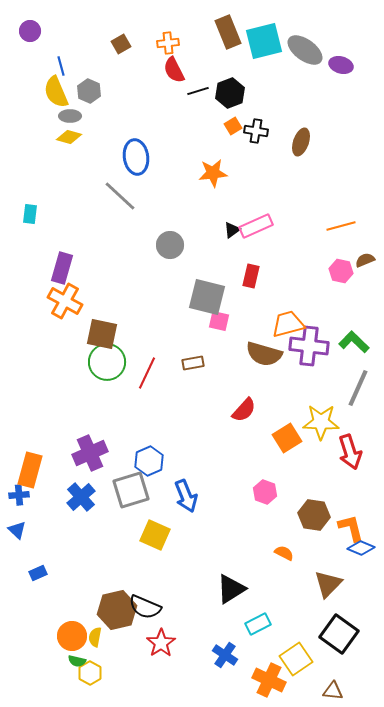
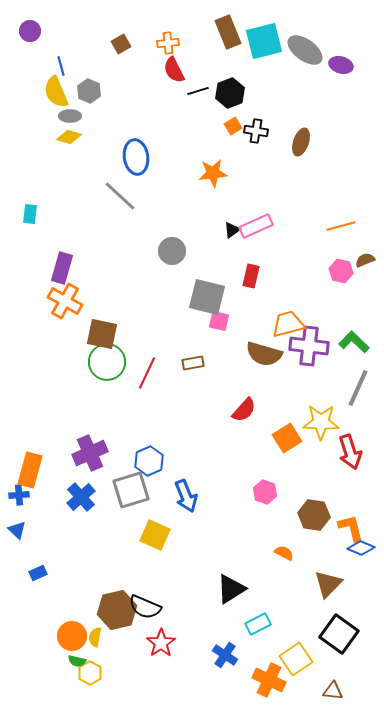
gray circle at (170, 245): moved 2 px right, 6 px down
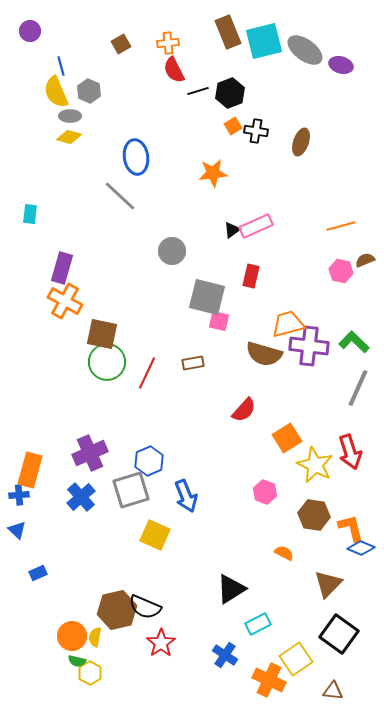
yellow star at (321, 422): moved 6 px left, 43 px down; rotated 24 degrees clockwise
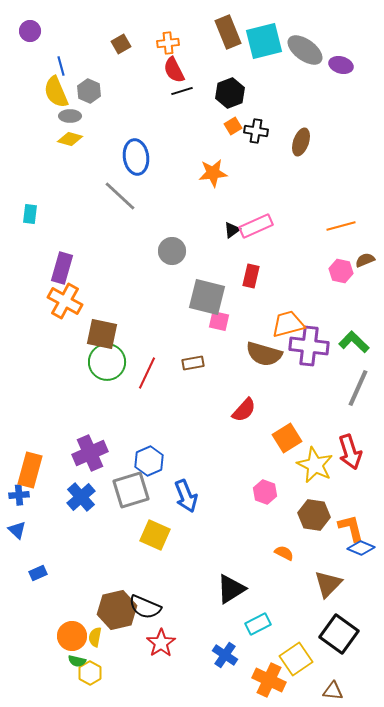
black line at (198, 91): moved 16 px left
yellow diamond at (69, 137): moved 1 px right, 2 px down
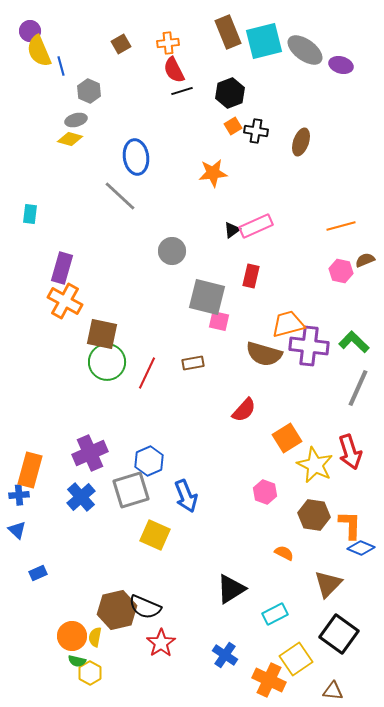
yellow semicircle at (56, 92): moved 17 px left, 41 px up
gray ellipse at (70, 116): moved 6 px right, 4 px down; rotated 15 degrees counterclockwise
orange L-shape at (351, 528): moved 1 px left, 3 px up; rotated 16 degrees clockwise
cyan rectangle at (258, 624): moved 17 px right, 10 px up
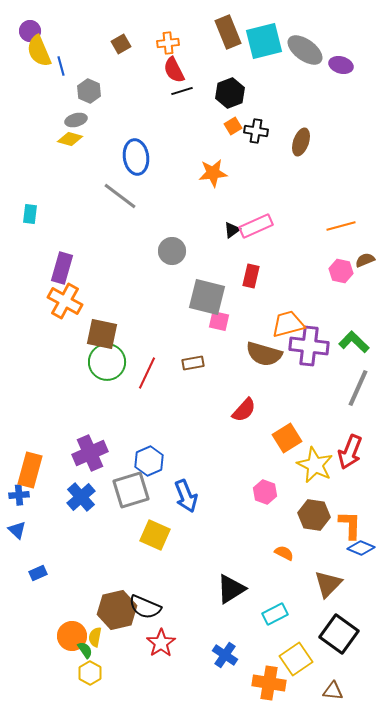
gray line at (120, 196): rotated 6 degrees counterclockwise
red arrow at (350, 452): rotated 40 degrees clockwise
green semicircle at (77, 661): moved 8 px right, 11 px up; rotated 138 degrees counterclockwise
orange cross at (269, 680): moved 3 px down; rotated 16 degrees counterclockwise
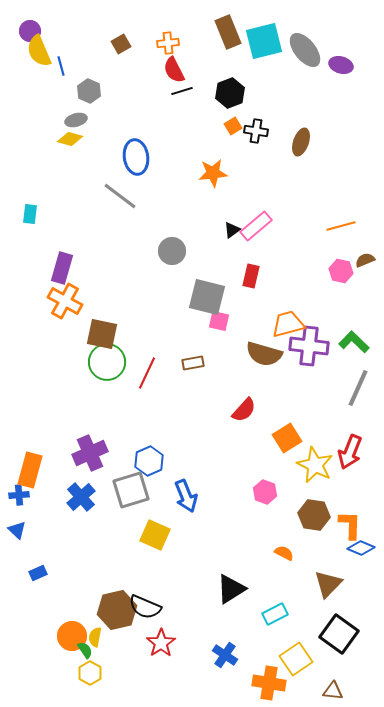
gray ellipse at (305, 50): rotated 15 degrees clockwise
pink rectangle at (256, 226): rotated 16 degrees counterclockwise
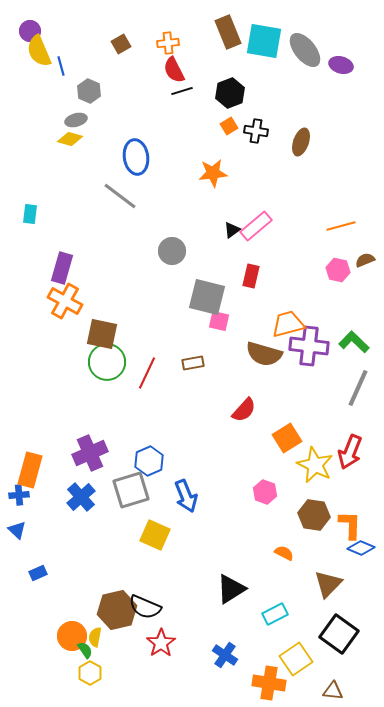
cyan square at (264, 41): rotated 24 degrees clockwise
orange square at (233, 126): moved 4 px left
pink hexagon at (341, 271): moved 3 px left, 1 px up
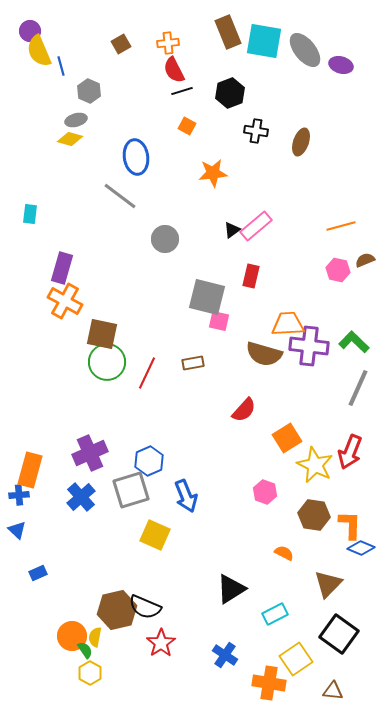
orange square at (229, 126): moved 42 px left; rotated 30 degrees counterclockwise
gray circle at (172, 251): moved 7 px left, 12 px up
orange trapezoid at (288, 324): rotated 12 degrees clockwise
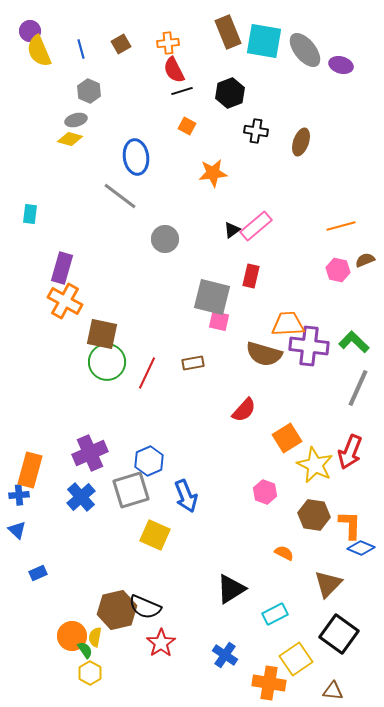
blue line at (61, 66): moved 20 px right, 17 px up
gray square at (207, 297): moved 5 px right
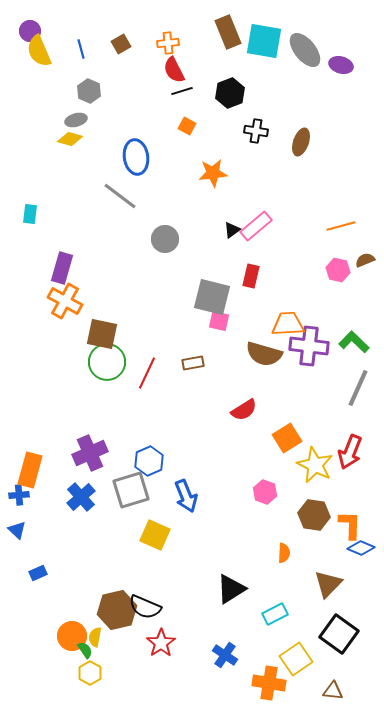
red semicircle at (244, 410): rotated 16 degrees clockwise
orange semicircle at (284, 553): rotated 66 degrees clockwise
